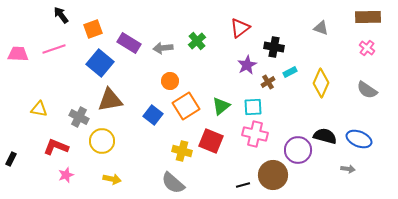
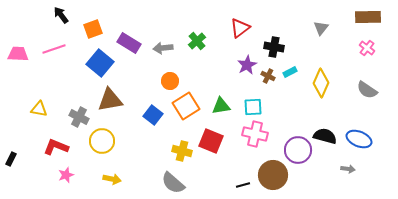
gray triangle at (321, 28): rotated 49 degrees clockwise
brown cross at (268, 82): moved 6 px up; rotated 32 degrees counterclockwise
green triangle at (221, 106): rotated 30 degrees clockwise
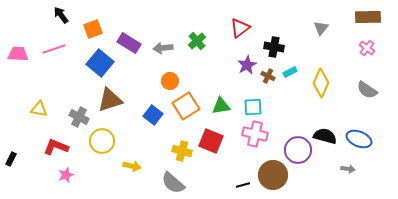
brown triangle at (110, 100): rotated 8 degrees counterclockwise
yellow arrow at (112, 179): moved 20 px right, 13 px up
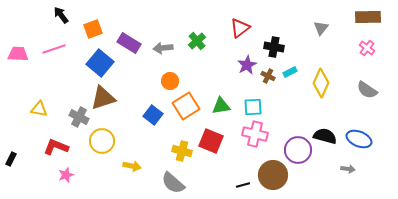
brown triangle at (110, 100): moved 7 px left, 2 px up
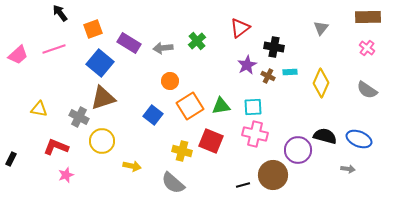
black arrow at (61, 15): moved 1 px left, 2 px up
pink trapezoid at (18, 54): moved 1 px down; rotated 135 degrees clockwise
cyan rectangle at (290, 72): rotated 24 degrees clockwise
orange square at (186, 106): moved 4 px right
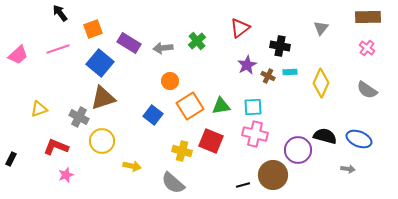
black cross at (274, 47): moved 6 px right, 1 px up
pink line at (54, 49): moved 4 px right
yellow triangle at (39, 109): rotated 30 degrees counterclockwise
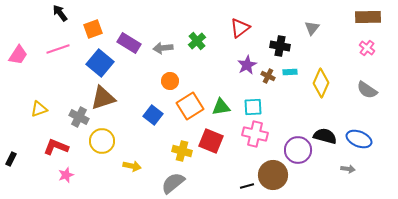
gray triangle at (321, 28): moved 9 px left
pink trapezoid at (18, 55): rotated 15 degrees counterclockwise
green triangle at (221, 106): moved 1 px down
gray semicircle at (173, 183): rotated 100 degrees clockwise
black line at (243, 185): moved 4 px right, 1 px down
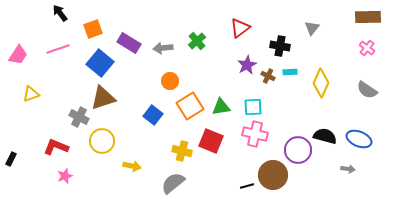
yellow triangle at (39, 109): moved 8 px left, 15 px up
pink star at (66, 175): moved 1 px left, 1 px down
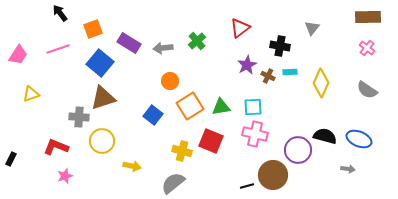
gray cross at (79, 117): rotated 24 degrees counterclockwise
